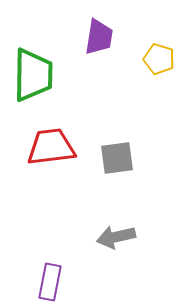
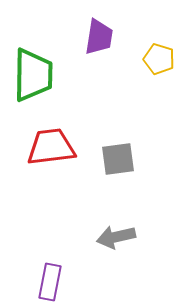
gray square: moved 1 px right, 1 px down
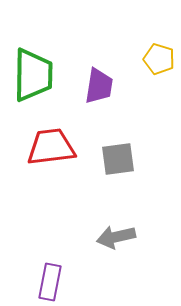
purple trapezoid: moved 49 px down
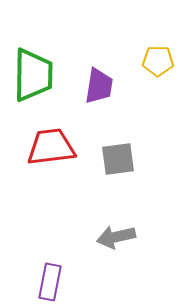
yellow pentagon: moved 1 px left, 2 px down; rotated 16 degrees counterclockwise
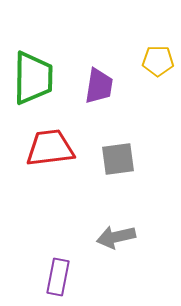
green trapezoid: moved 3 px down
red trapezoid: moved 1 px left, 1 px down
purple rectangle: moved 8 px right, 5 px up
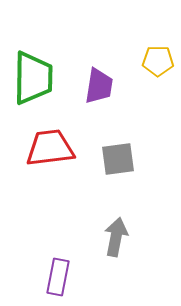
gray arrow: rotated 114 degrees clockwise
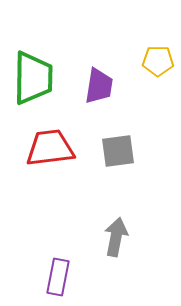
gray square: moved 8 px up
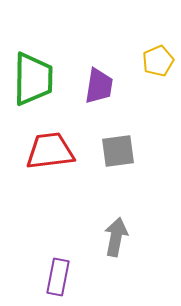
yellow pentagon: rotated 24 degrees counterclockwise
green trapezoid: moved 1 px down
red trapezoid: moved 3 px down
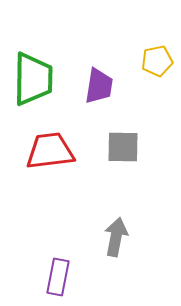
yellow pentagon: moved 1 px left; rotated 12 degrees clockwise
gray square: moved 5 px right, 4 px up; rotated 9 degrees clockwise
